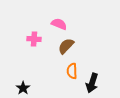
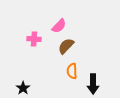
pink semicircle: moved 2 px down; rotated 112 degrees clockwise
black arrow: moved 1 px right, 1 px down; rotated 18 degrees counterclockwise
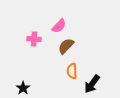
black arrow: moved 1 px left; rotated 36 degrees clockwise
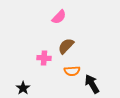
pink semicircle: moved 9 px up
pink cross: moved 10 px right, 19 px down
orange semicircle: rotated 91 degrees counterclockwise
black arrow: rotated 114 degrees clockwise
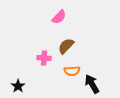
black star: moved 5 px left, 2 px up
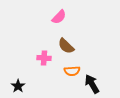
brown semicircle: rotated 90 degrees counterclockwise
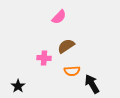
brown semicircle: rotated 102 degrees clockwise
